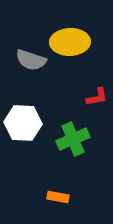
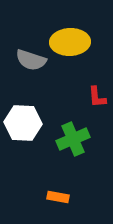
red L-shape: rotated 95 degrees clockwise
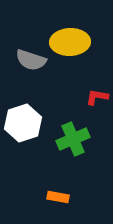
red L-shape: rotated 105 degrees clockwise
white hexagon: rotated 21 degrees counterclockwise
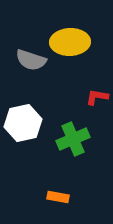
white hexagon: rotated 6 degrees clockwise
